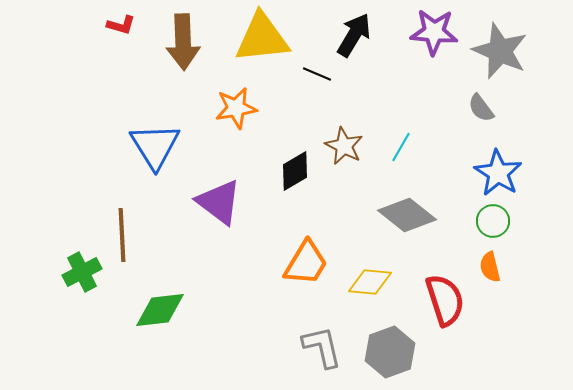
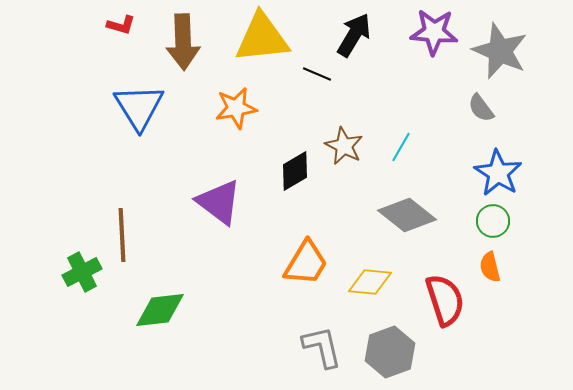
blue triangle: moved 16 px left, 39 px up
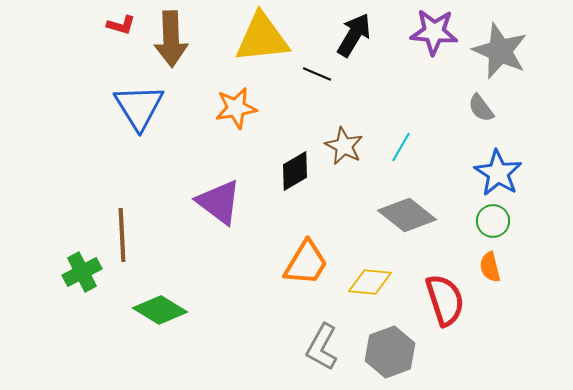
brown arrow: moved 12 px left, 3 px up
green diamond: rotated 38 degrees clockwise
gray L-shape: rotated 138 degrees counterclockwise
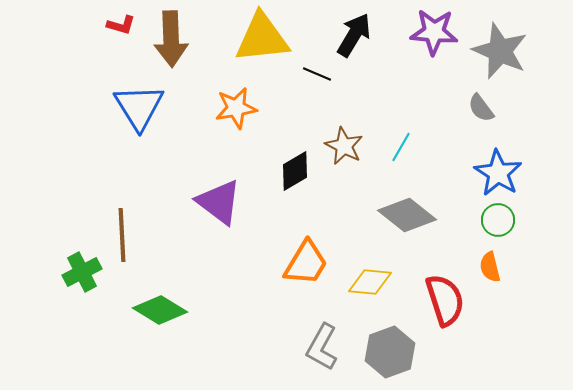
green circle: moved 5 px right, 1 px up
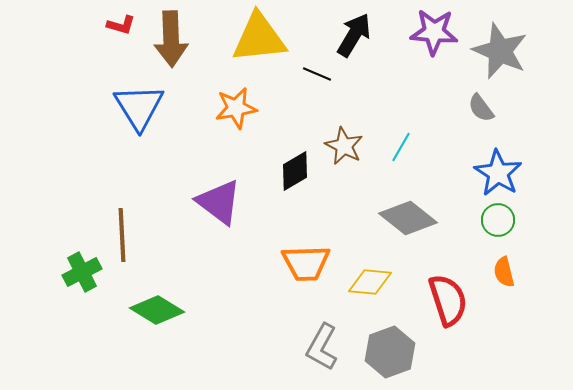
yellow triangle: moved 3 px left
gray diamond: moved 1 px right, 3 px down
orange trapezoid: rotated 57 degrees clockwise
orange semicircle: moved 14 px right, 5 px down
red semicircle: moved 3 px right
green diamond: moved 3 px left
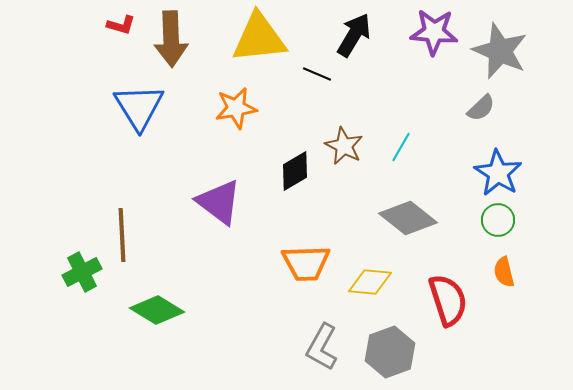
gray semicircle: rotated 96 degrees counterclockwise
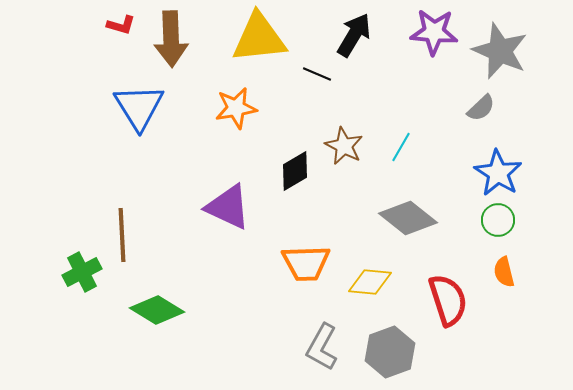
purple triangle: moved 9 px right, 5 px down; rotated 12 degrees counterclockwise
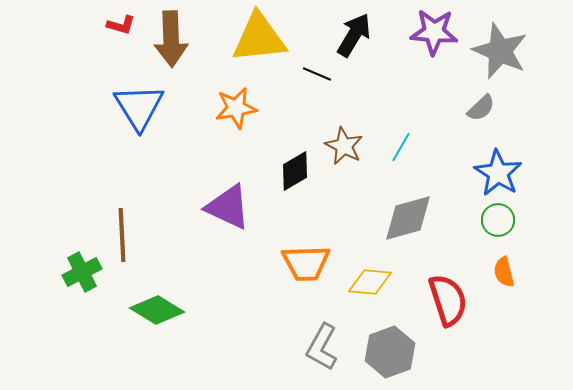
gray diamond: rotated 54 degrees counterclockwise
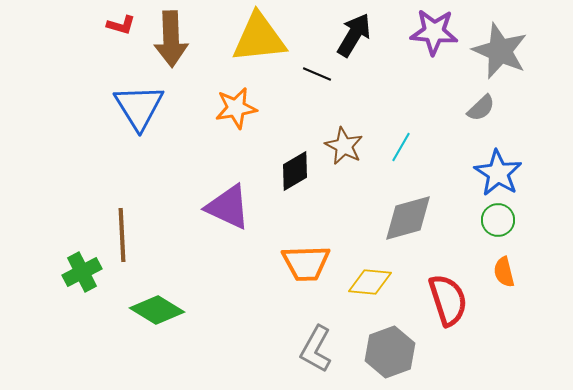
gray L-shape: moved 6 px left, 2 px down
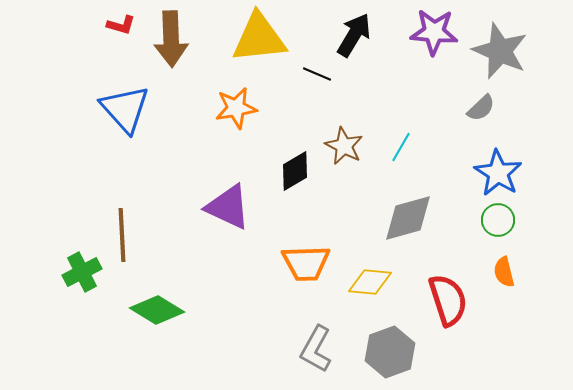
blue triangle: moved 14 px left, 2 px down; rotated 10 degrees counterclockwise
